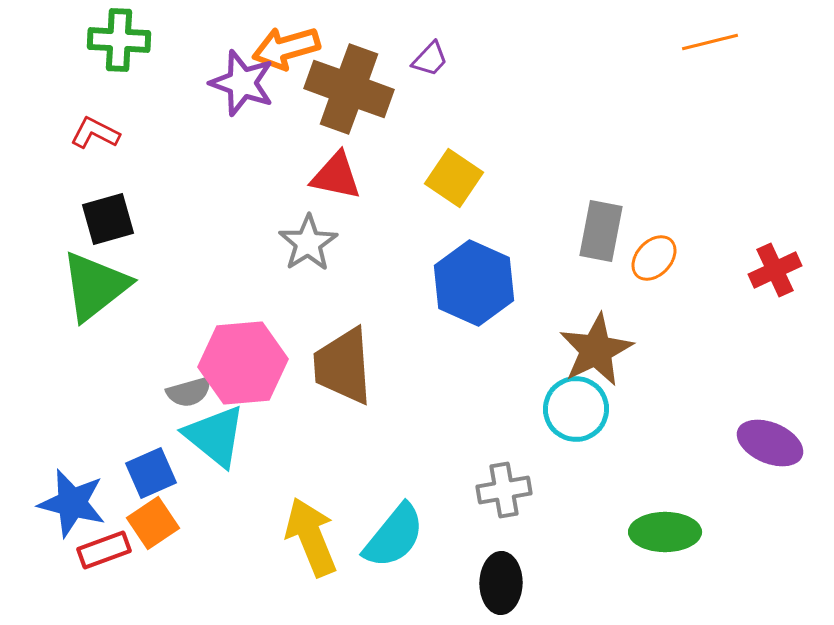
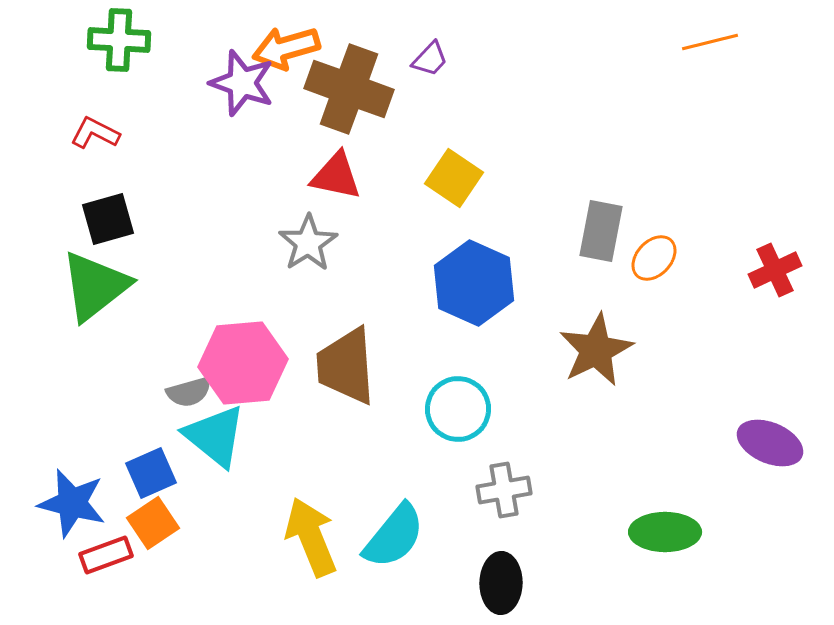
brown trapezoid: moved 3 px right
cyan circle: moved 118 px left
red rectangle: moved 2 px right, 5 px down
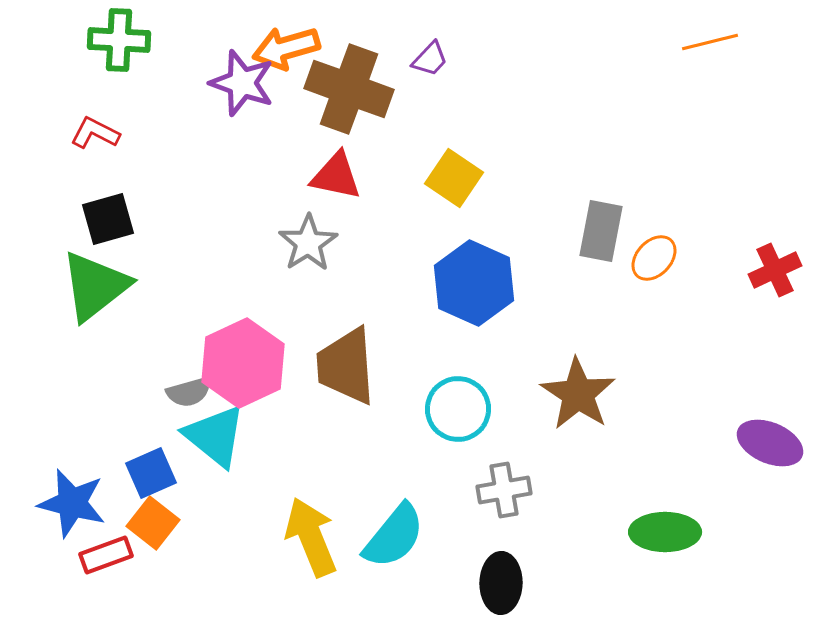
brown star: moved 18 px left, 44 px down; rotated 12 degrees counterclockwise
pink hexagon: rotated 20 degrees counterclockwise
orange square: rotated 18 degrees counterclockwise
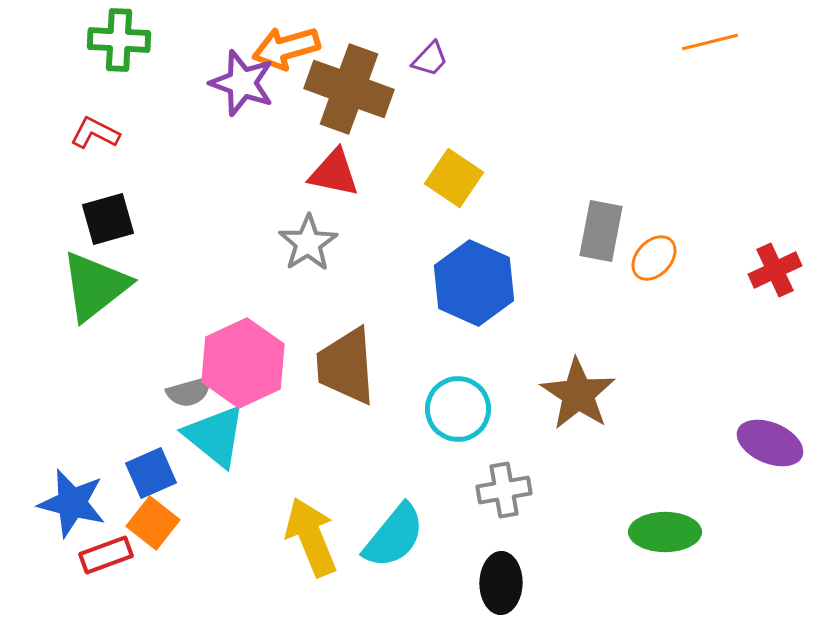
red triangle: moved 2 px left, 3 px up
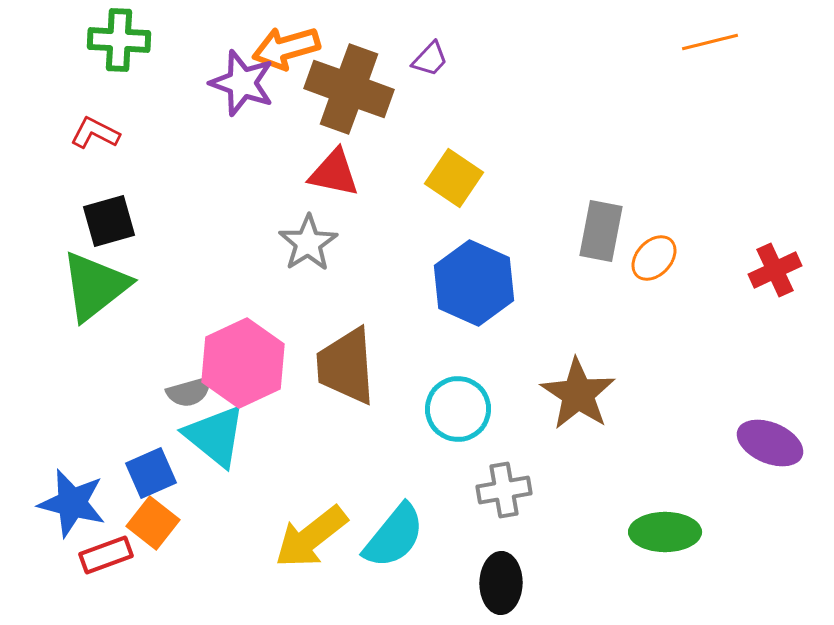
black square: moved 1 px right, 2 px down
yellow arrow: rotated 106 degrees counterclockwise
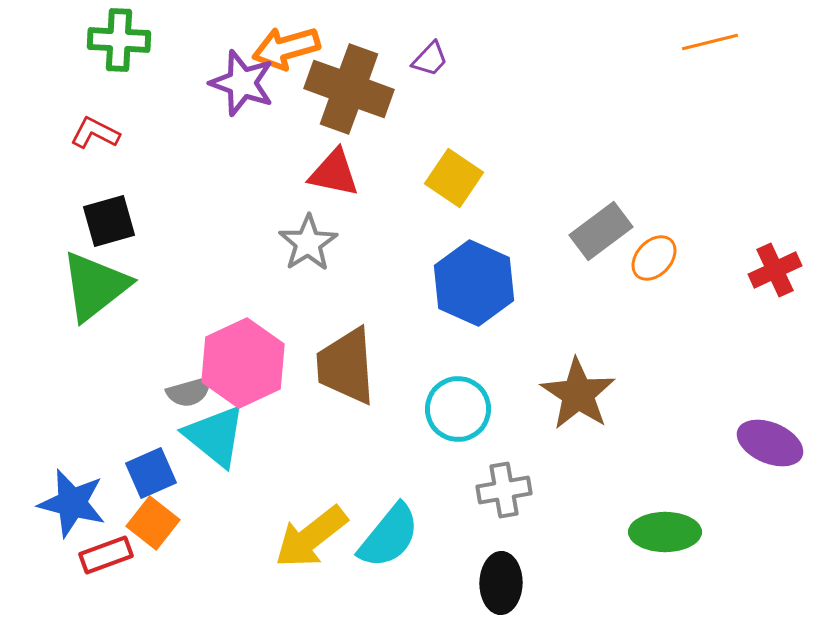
gray rectangle: rotated 42 degrees clockwise
cyan semicircle: moved 5 px left
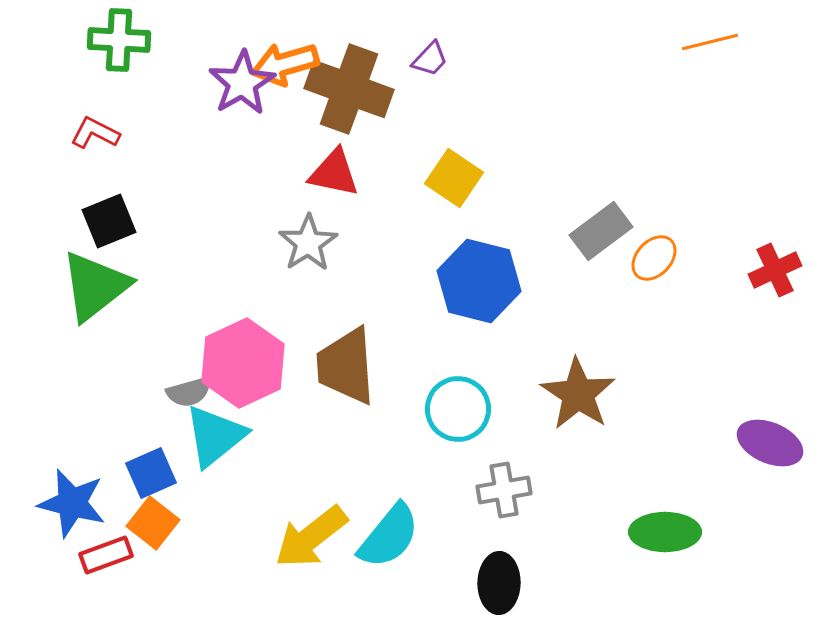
orange arrow: moved 1 px left, 16 px down
purple star: rotated 22 degrees clockwise
black square: rotated 6 degrees counterclockwise
blue hexagon: moved 5 px right, 2 px up; rotated 10 degrees counterclockwise
cyan triangle: rotated 42 degrees clockwise
black ellipse: moved 2 px left
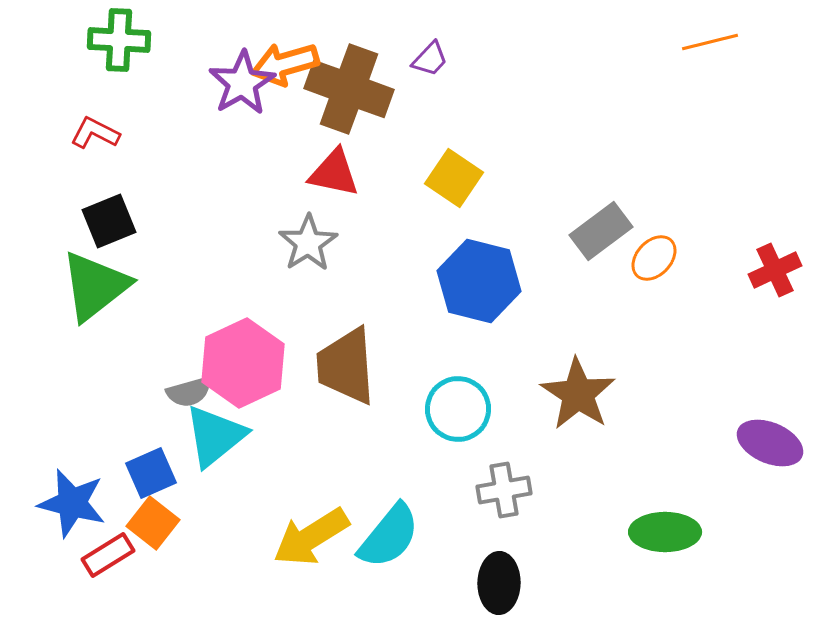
yellow arrow: rotated 6 degrees clockwise
red rectangle: moved 2 px right; rotated 12 degrees counterclockwise
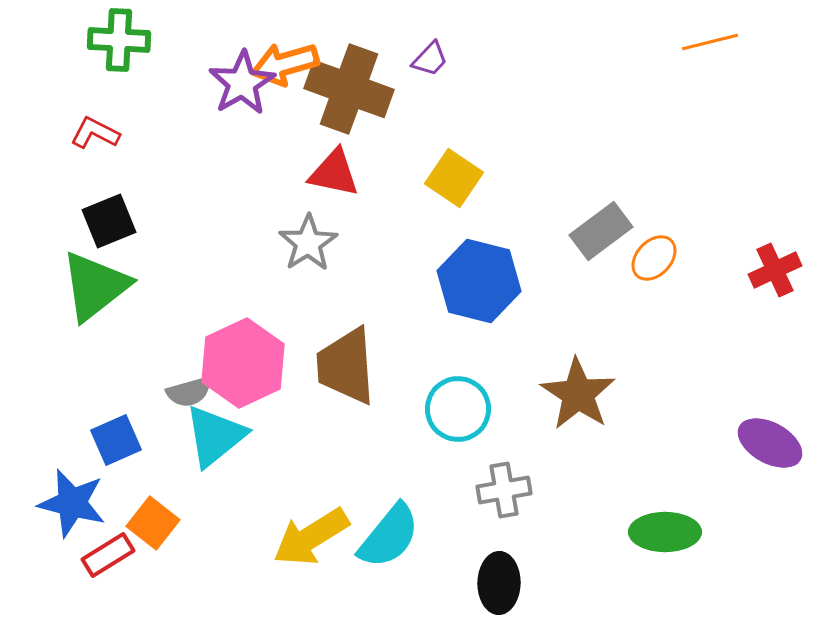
purple ellipse: rotated 6 degrees clockwise
blue square: moved 35 px left, 33 px up
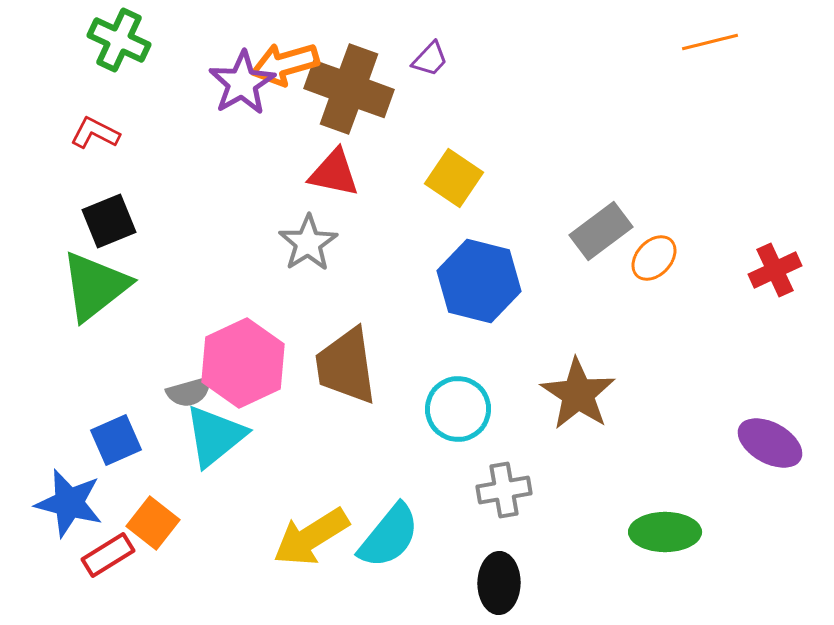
green cross: rotated 22 degrees clockwise
brown trapezoid: rotated 4 degrees counterclockwise
blue star: moved 3 px left
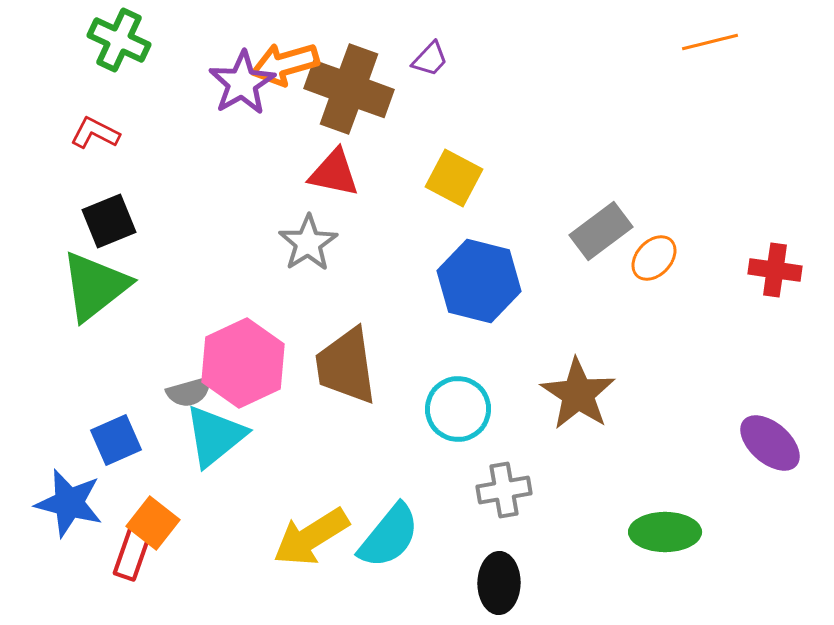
yellow square: rotated 6 degrees counterclockwise
red cross: rotated 33 degrees clockwise
purple ellipse: rotated 12 degrees clockwise
red rectangle: moved 24 px right, 1 px up; rotated 39 degrees counterclockwise
